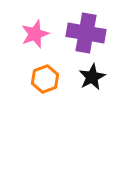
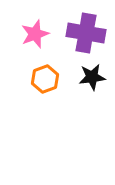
black star: rotated 20 degrees clockwise
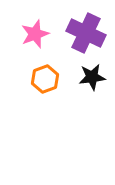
purple cross: rotated 15 degrees clockwise
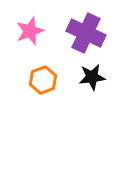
pink star: moved 5 px left, 3 px up
orange hexagon: moved 2 px left, 1 px down
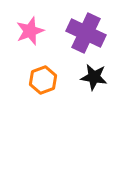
black star: moved 2 px right; rotated 16 degrees clockwise
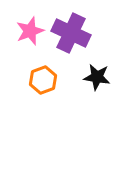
purple cross: moved 15 px left
black star: moved 3 px right
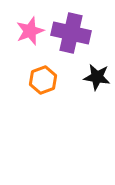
purple cross: rotated 12 degrees counterclockwise
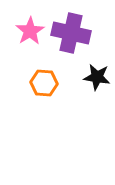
pink star: rotated 12 degrees counterclockwise
orange hexagon: moved 1 px right, 3 px down; rotated 24 degrees clockwise
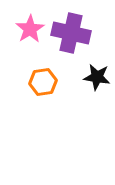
pink star: moved 2 px up
orange hexagon: moved 1 px left, 1 px up; rotated 12 degrees counterclockwise
